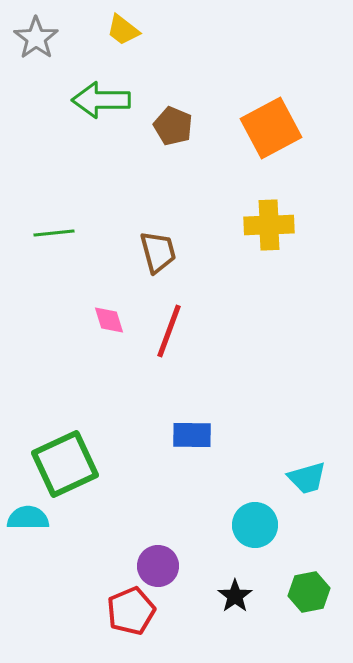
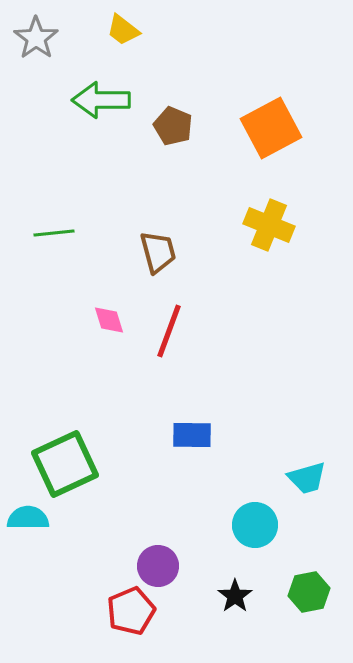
yellow cross: rotated 24 degrees clockwise
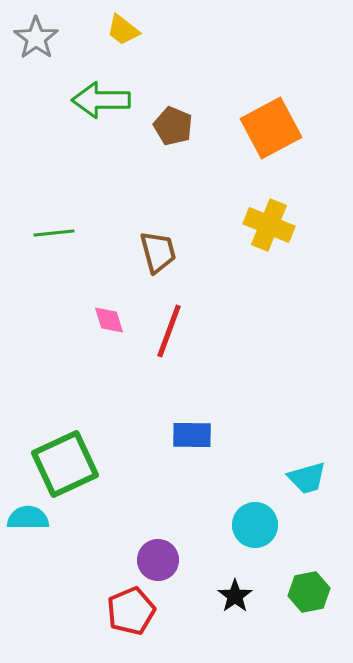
purple circle: moved 6 px up
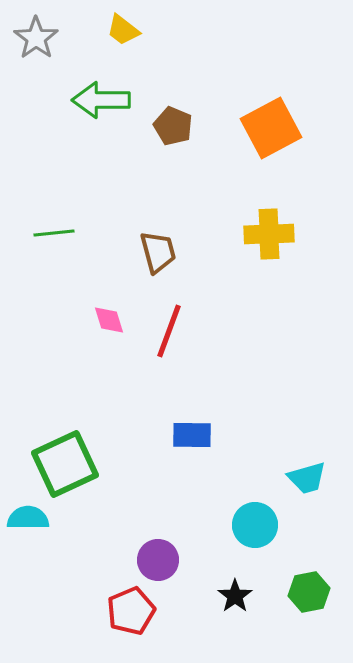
yellow cross: moved 9 px down; rotated 24 degrees counterclockwise
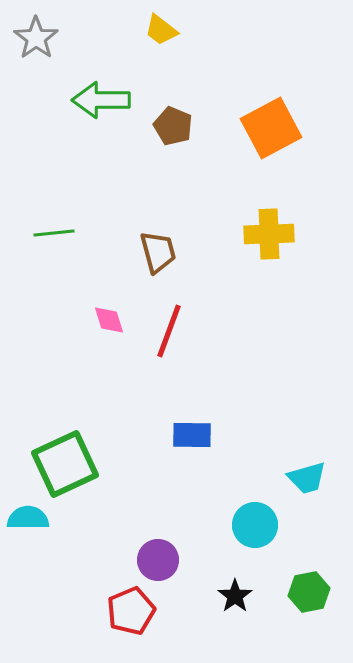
yellow trapezoid: moved 38 px right
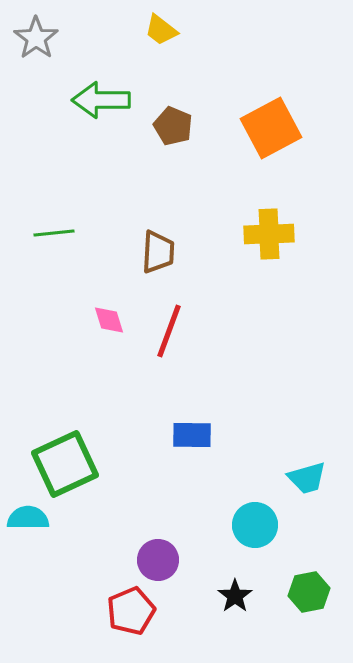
brown trapezoid: rotated 18 degrees clockwise
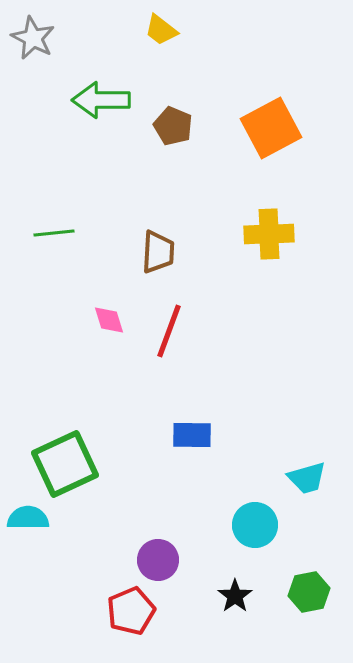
gray star: moved 3 px left; rotated 9 degrees counterclockwise
